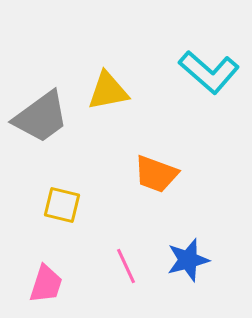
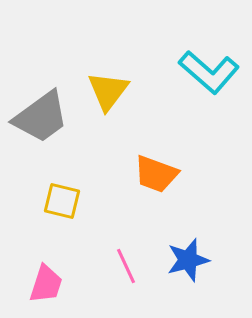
yellow triangle: rotated 42 degrees counterclockwise
yellow square: moved 4 px up
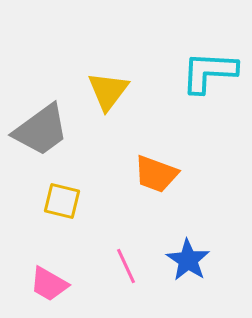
cyan L-shape: rotated 142 degrees clockwise
gray trapezoid: moved 13 px down
blue star: rotated 24 degrees counterclockwise
pink trapezoid: moved 3 px right; rotated 102 degrees clockwise
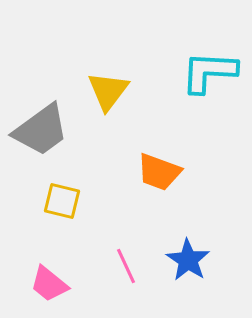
orange trapezoid: moved 3 px right, 2 px up
pink trapezoid: rotated 9 degrees clockwise
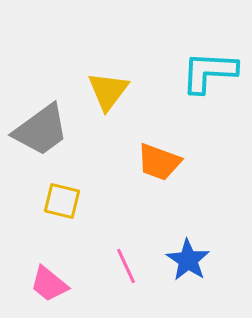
orange trapezoid: moved 10 px up
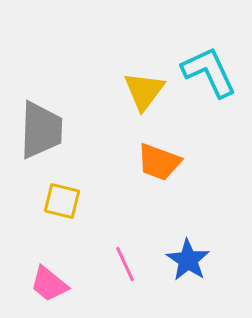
cyan L-shape: rotated 62 degrees clockwise
yellow triangle: moved 36 px right
gray trapezoid: rotated 52 degrees counterclockwise
pink line: moved 1 px left, 2 px up
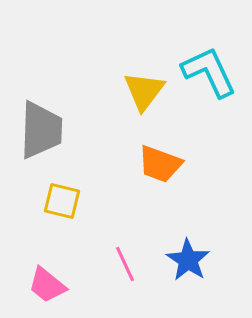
orange trapezoid: moved 1 px right, 2 px down
pink trapezoid: moved 2 px left, 1 px down
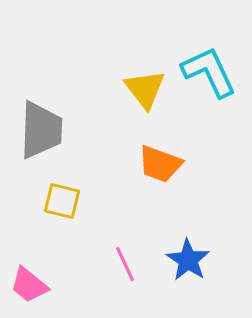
yellow triangle: moved 1 px right, 2 px up; rotated 15 degrees counterclockwise
pink trapezoid: moved 18 px left
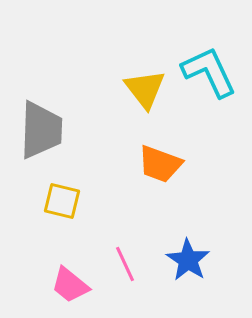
pink trapezoid: moved 41 px right
